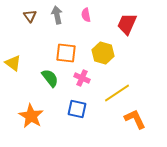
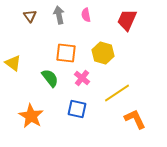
gray arrow: moved 2 px right
red trapezoid: moved 4 px up
pink cross: rotated 14 degrees clockwise
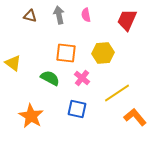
brown triangle: rotated 40 degrees counterclockwise
yellow hexagon: rotated 20 degrees counterclockwise
green semicircle: rotated 24 degrees counterclockwise
orange L-shape: moved 2 px up; rotated 15 degrees counterclockwise
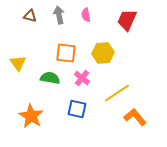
yellow triangle: moved 5 px right; rotated 18 degrees clockwise
green semicircle: rotated 18 degrees counterclockwise
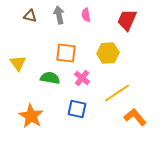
yellow hexagon: moved 5 px right
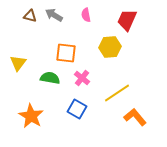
gray arrow: moved 5 px left; rotated 48 degrees counterclockwise
yellow hexagon: moved 2 px right, 6 px up
yellow triangle: rotated 12 degrees clockwise
blue square: rotated 18 degrees clockwise
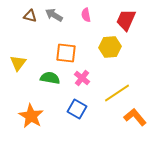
red trapezoid: moved 1 px left
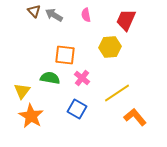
brown triangle: moved 4 px right, 5 px up; rotated 32 degrees clockwise
orange square: moved 1 px left, 2 px down
yellow triangle: moved 4 px right, 28 px down
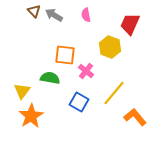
red trapezoid: moved 4 px right, 4 px down
yellow hexagon: rotated 25 degrees clockwise
pink cross: moved 4 px right, 7 px up
yellow line: moved 3 px left; rotated 16 degrees counterclockwise
blue square: moved 2 px right, 7 px up
orange star: rotated 10 degrees clockwise
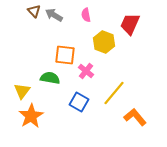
yellow hexagon: moved 6 px left, 5 px up
